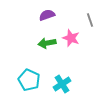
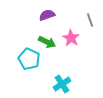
pink star: rotated 12 degrees clockwise
green arrow: moved 1 px up; rotated 144 degrees counterclockwise
cyan pentagon: moved 21 px up
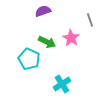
purple semicircle: moved 4 px left, 4 px up
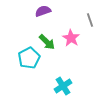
green arrow: rotated 18 degrees clockwise
cyan pentagon: moved 1 px up; rotated 20 degrees clockwise
cyan cross: moved 1 px right, 2 px down
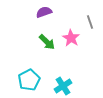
purple semicircle: moved 1 px right, 1 px down
gray line: moved 2 px down
cyan pentagon: moved 22 px down
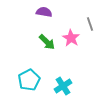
purple semicircle: rotated 28 degrees clockwise
gray line: moved 2 px down
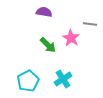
gray line: rotated 64 degrees counterclockwise
green arrow: moved 1 px right, 3 px down
cyan pentagon: moved 1 px left, 1 px down
cyan cross: moved 7 px up
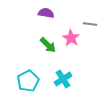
purple semicircle: moved 2 px right, 1 px down
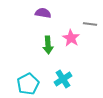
purple semicircle: moved 3 px left
green arrow: rotated 42 degrees clockwise
cyan pentagon: moved 3 px down
